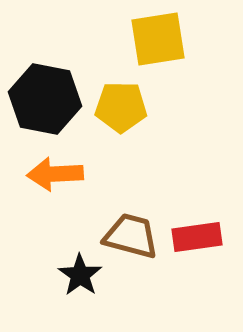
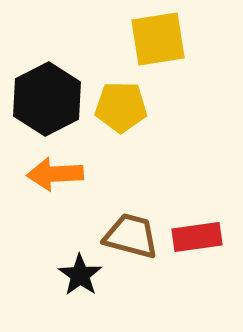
black hexagon: moved 2 px right; rotated 22 degrees clockwise
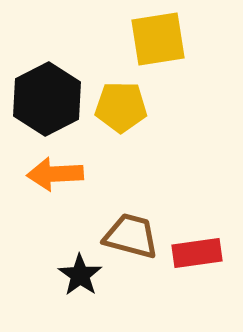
red rectangle: moved 16 px down
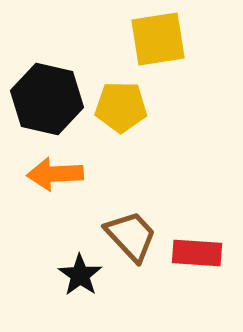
black hexagon: rotated 20 degrees counterclockwise
brown trapezoid: rotated 32 degrees clockwise
red rectangle: rotated 12 degrees clockwise
